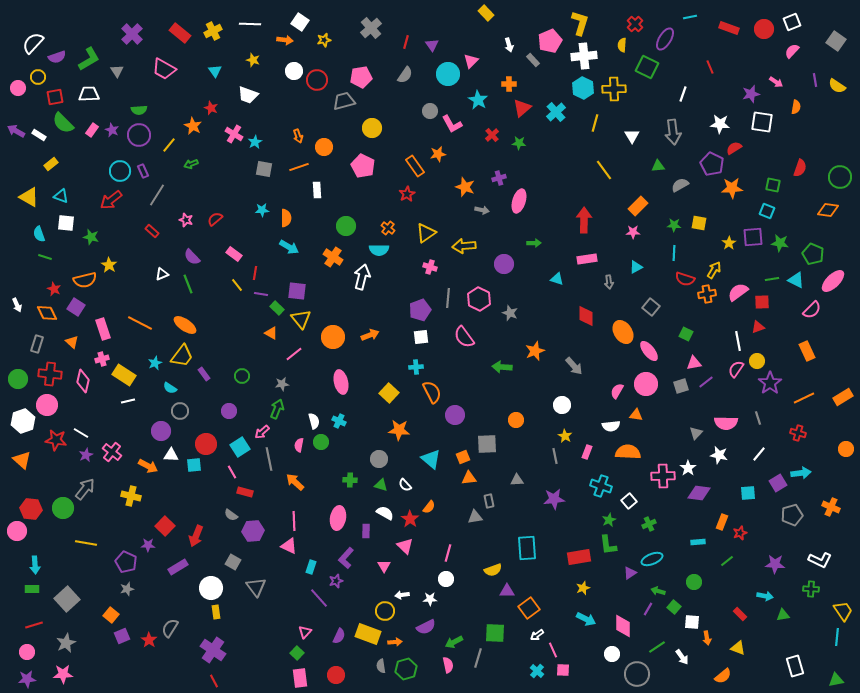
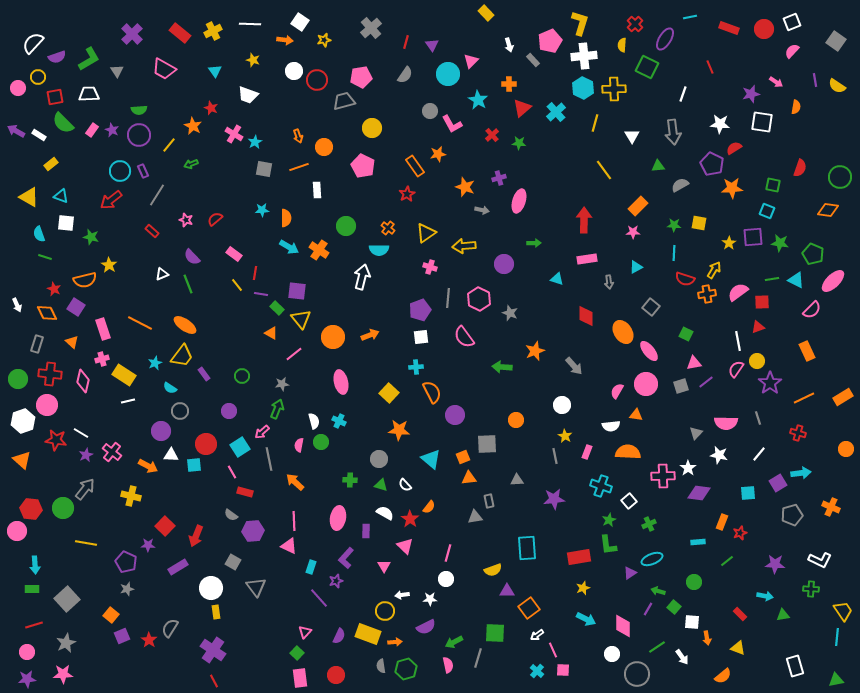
orange cross at (333, 257): moved 14 px left, 7 px up
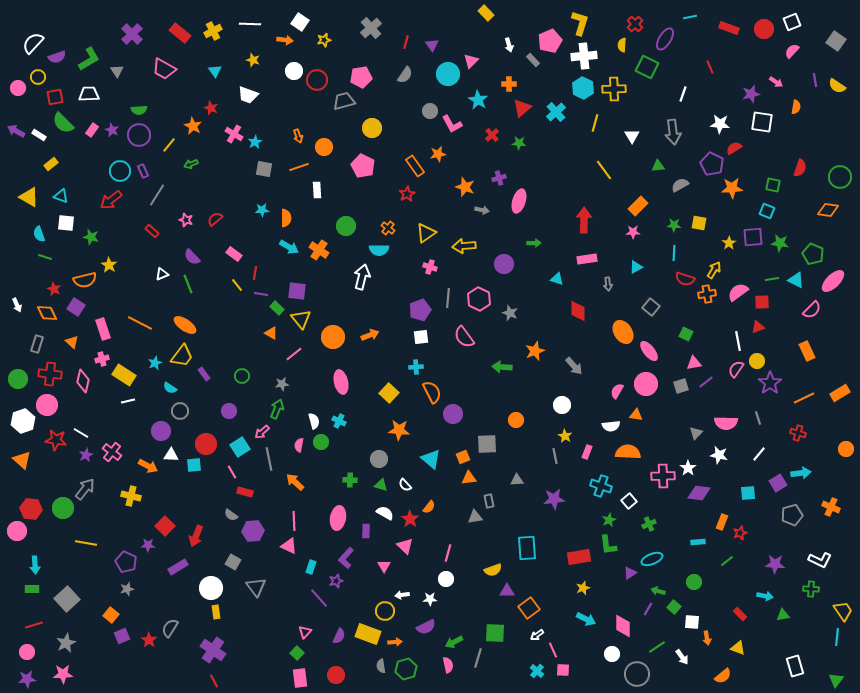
gray arrow at (609, 282): moved 1 px left, 2 px down
red diamond at (586, 316): moved 8 px left, 5 px up
orange rectangle at (843, 397): moved 3 px left, 4 px up
purple circle at (455, 415): moved 2 px left, 1 px up
green triangle at (836, 680): rotated 42 degrees counterclockwise
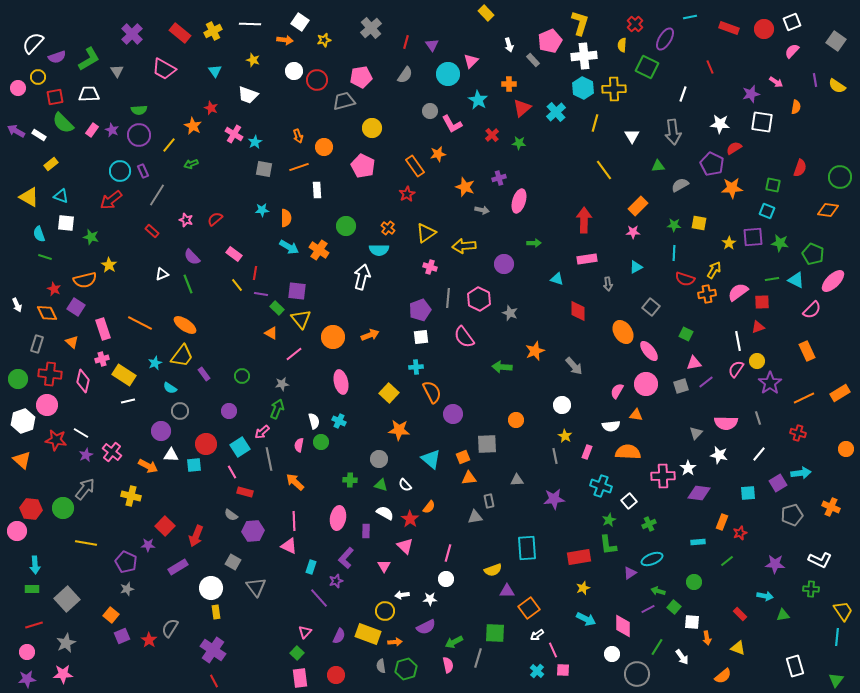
purple line at (648, 609): rotated 32 degrees clockwise
green line at (657, 647): rotated 24 degrees counterclockwise
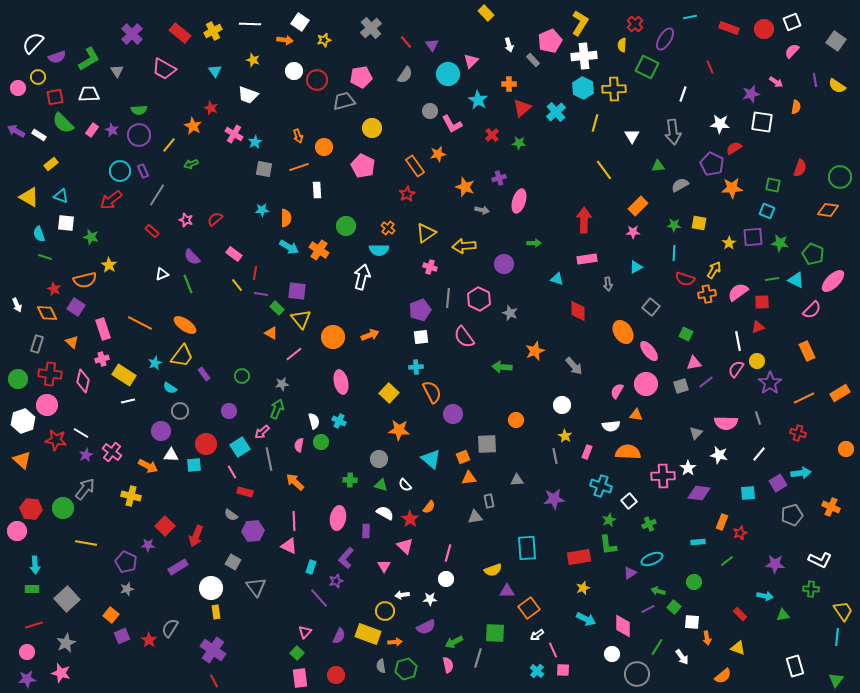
yellow L-shape at (580, 23): rotated 15 degrees clockwise
red line at (406, 42): rotated 56 degrees counterclockwise
pink star at (63, 674): moved 2 px left, 1 px up; rotated 18 degrees clockwise
